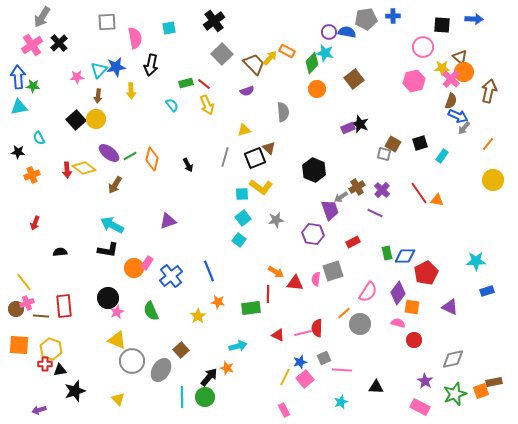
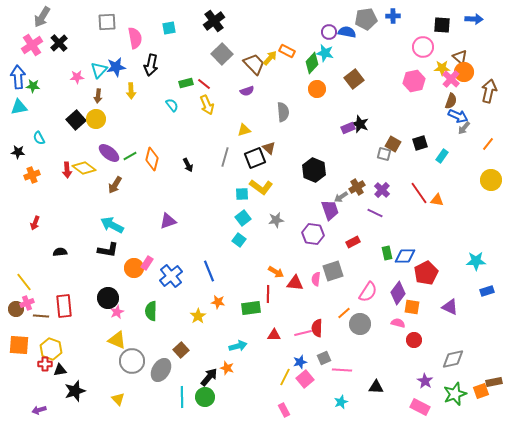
yellow circle at (493, 180): moved 2 px left
green semicircle at (151, 311): rotated 24 degrees clockwise
red triangle at (278, 335): moved 4 px left; rotated 24 degrees counterclockwise
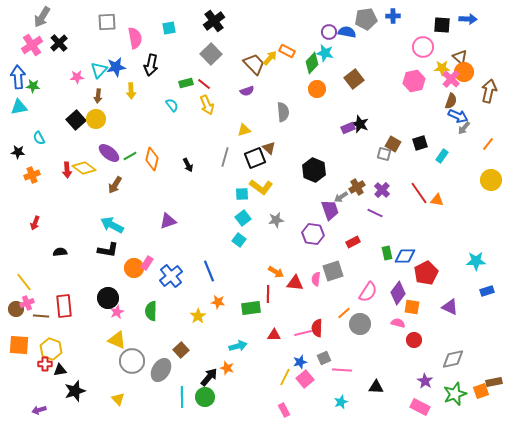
blue arrow at (474, 19): moved 6 px left
gray square at (222, 54): moved 11 px left
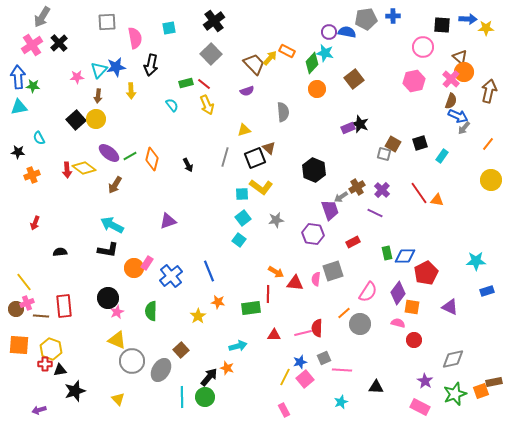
yellow star at (442, 68): moved 44 px right, 40 px up
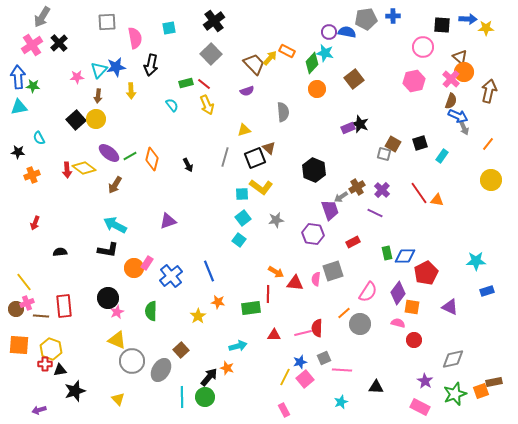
gray arrow at (464, 128): rotated 64 degrees counterclockwise
cyan arrow at (112, 225): moved 3 px right
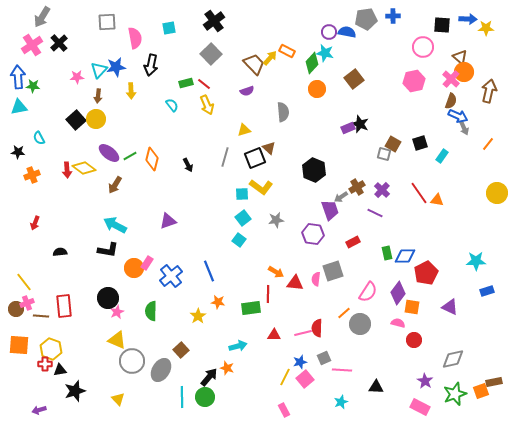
yellow circle at (491, 180): moved 6 px right, 13 px down
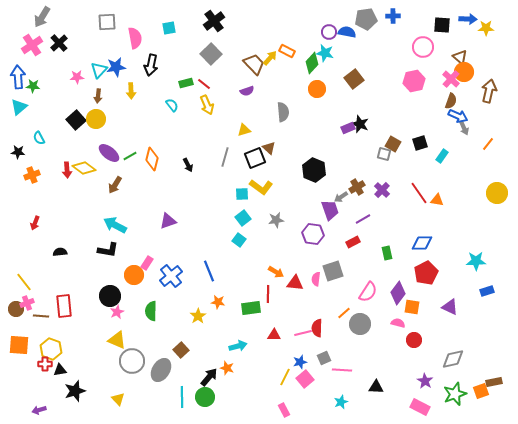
cyan triangle at (19, 107): rotated 30 degrees counterclockwise
purple line at (375, 213): moved 12 px left, 6 px down; rotated 56 degrees counterclockwise
blue diamond at (405, 256): moved 17 px right, 13 px up
orange circle at (134, 268): moved 7 px down
black circle at (108, 298): moved 2 px right, 2 px up
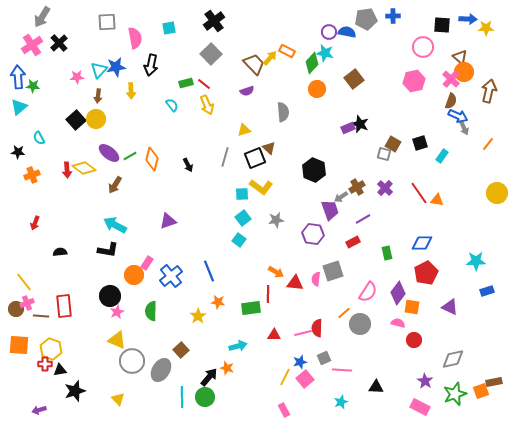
purple cross at (382, 190): moved 3 px right, 2 px up
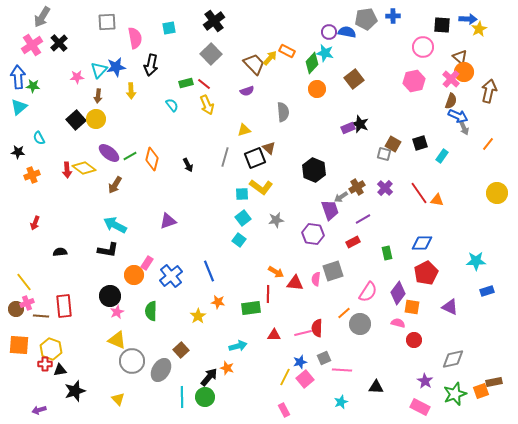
yellow star at (486, 28): moved 7 px left, 1 px down; rotated 28 degrees counterclockwise
